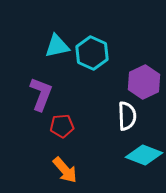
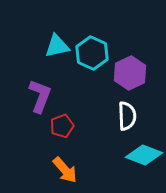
purple hexagon: moved 14 px left, 9 px up
purple L-shape: moved 1 px left, 2 px down
red pentagon: rotated 15 degrees counterclockwise
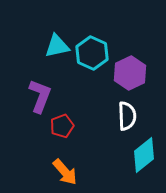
cyan diamond: rotated 60 degrees counterclockwise
orange arrow: moved 2 px down
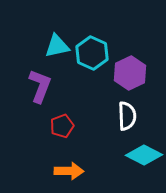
purple L-shape: moved 10 px up
cyan diamond: rotated 66 degrees clockwise
orange arrow: moved 4 px right, 1 px up; rotated 48 degrees counterclockwise
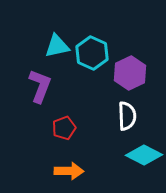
red pentagon: moved 2 px right, 2 px down
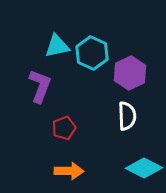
cyan diamond: moved 13 px down
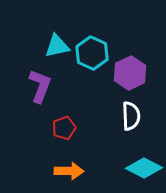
white semicircle: moved 4 px right
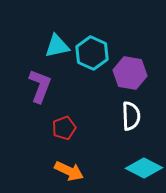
purple hexagon: rotated 24 degrees counterclockwise
orange arrow: rotated 24 degrees clockwise
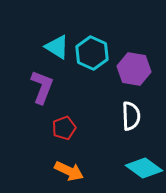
cyan triangle: moved 1 px down; rotated 44 degrees clockwise
purple hexagon: moved 4 px right, 4 px up
purple L-shape: moved 2 px right, 1 px down
cyan diamond: rotated 9 degrees clockwise
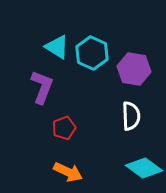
orange arrow: moved 1 px left, 1 px down
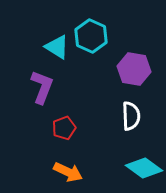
cyan hexagon: moved 1 px left, 17 px up
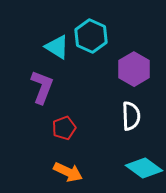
purple hexagon: rotated 20 degrees clockwise
